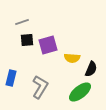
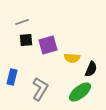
black square: moved 1 px left
blue rectangle: moved 1 px right, 1 px up
gray L-shape: moved 2 px down
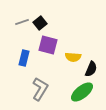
black square: moved 14 px right, 17 px up; rotated 32 degrees counterclockwise
purple square: rotated 30 degrees clockwise
yellow semicircle: moved 1 px right, 1 px up
blue rectangle: moved 12 px right, 19 px up
green ellipse: moved 2 px right
